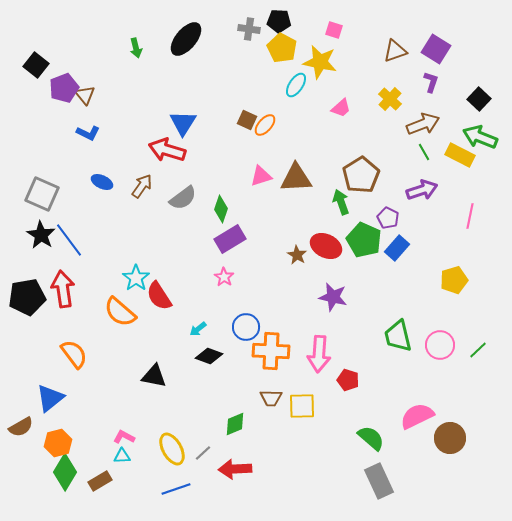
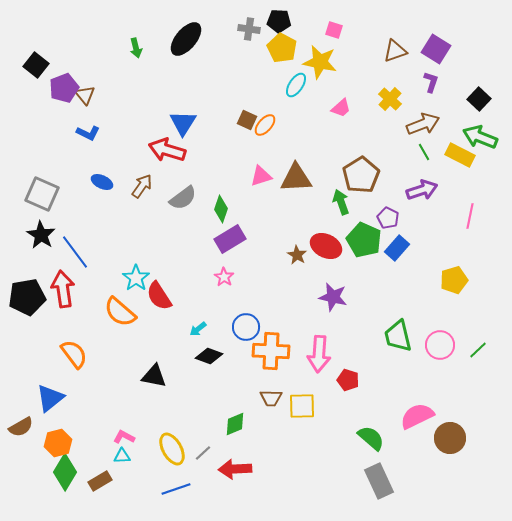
blue line at (69, 240): moved 6 px right, 12 px down
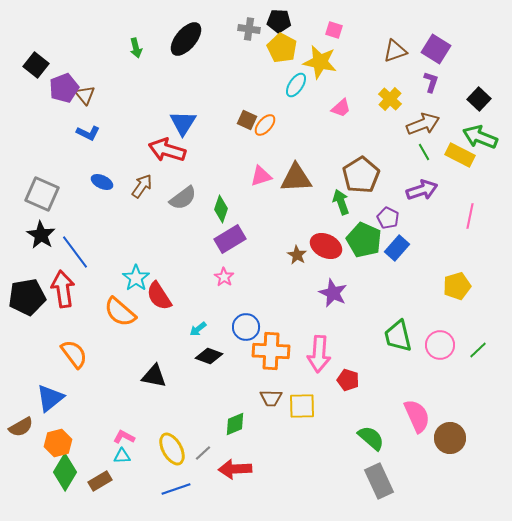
yellow pentagon at (454, 280): moved 3 px right, 6 px down
purple star at (333, 297): moved 4 px up; rotated 12 degrees clockwise
pink semicircle at (417, 416): rotated 92 degrees clockwise
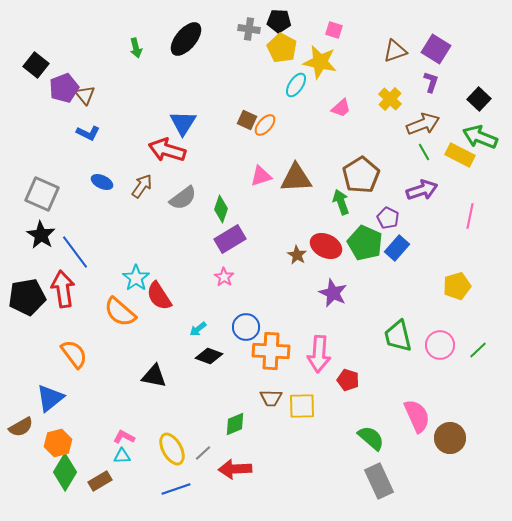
green pentagon at (364, 240): moved 1 px right, 3 px down
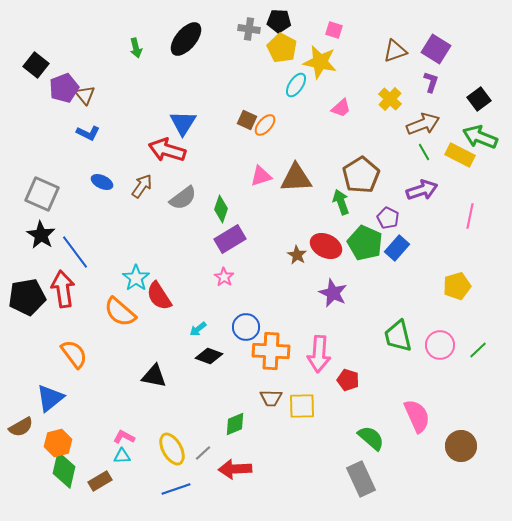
black square at (479, 99): rotated 10 degrees clockwise
brown circle at (450, 438): moved 11 px right, 8 px down
green diamond at (65, 472): moved 1 px left, 2 px up; rotated 18 degrees counterclockwise
gray rectangle at (379, 481): moved 18 px left, 2 px up
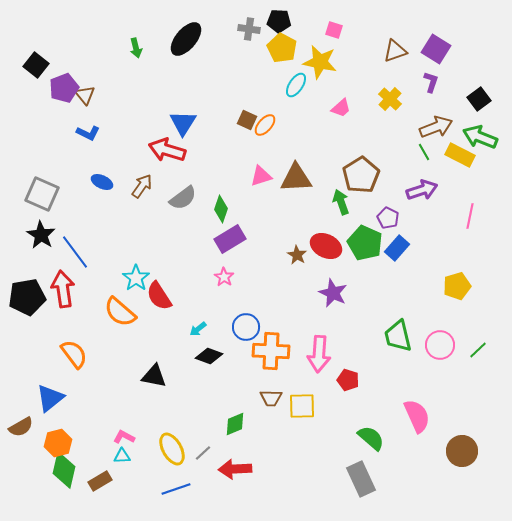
brown arrow at (423, 124): moved 13 px right, 3 px down
brown circle at (461, 446): moved 1 px right, 5 px down
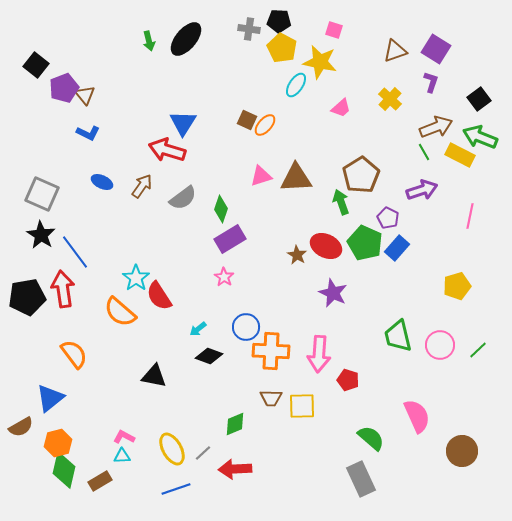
green arrow at (136, 48): moved 13 px right, 7 px up
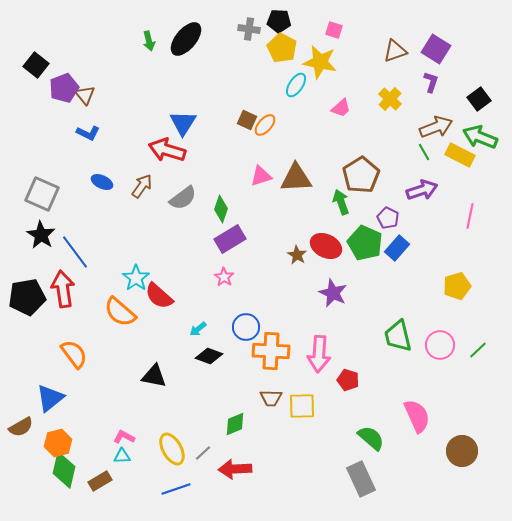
red semicircle at (159, 296): rotated 16 degrees counterclockwise
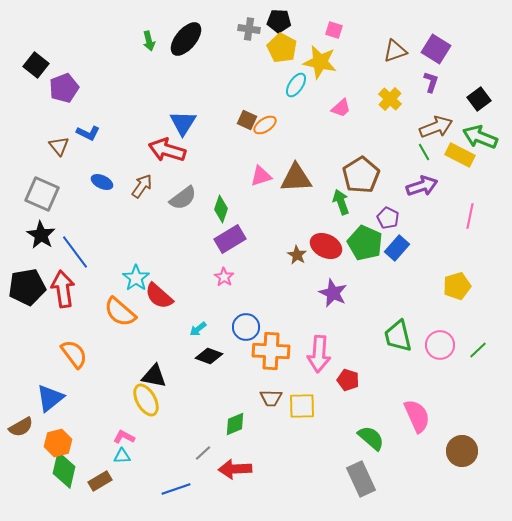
brown triangle at (85, 95): moved 26 px left, 51 px down
orange ellipse at (265, 125): rotated 15 degrees clockwise
purple arrow at (422, 190): moved 4 px up
black pentagon at (27, 297): moved 10 px up
yellow ellipse at (172, 449): moved 26 px left, 49 px up
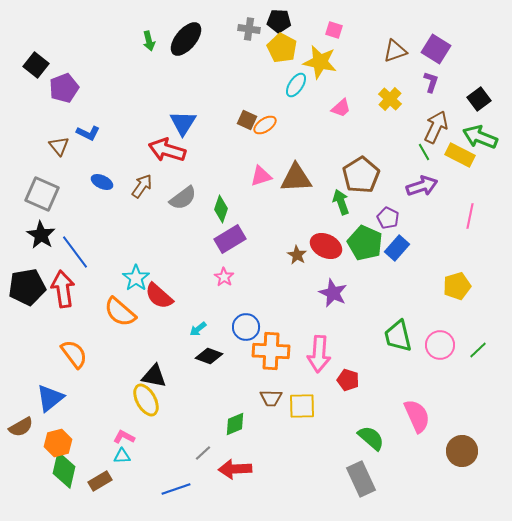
brown arrow at (436, 127): rotated 44 degrees counterclockwise
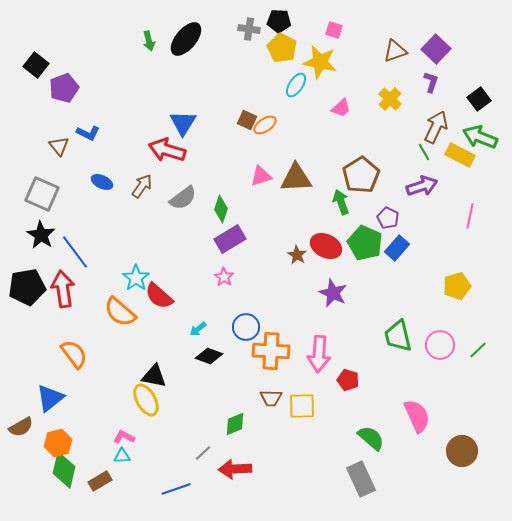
purple square at (436, 49): rotated 12 degrees clockwise
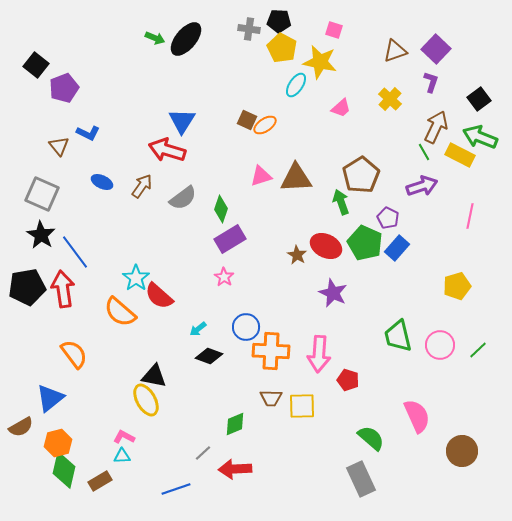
green arrow at (149, 41): moved 6 px right, 3 px up; rotated 54 degrees counterclockwise
blue triangle at (183, 123): moved 1 px left, 2 px up
